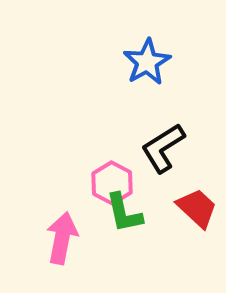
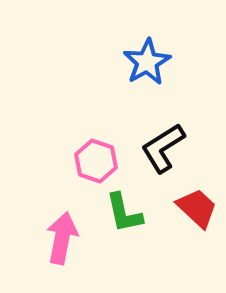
pink hexagon: moved 16 px left, 22 px up; rotated 9 degrees counterclockwise
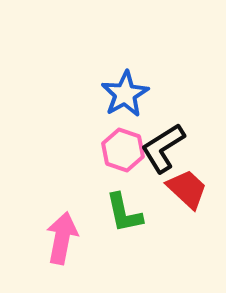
blue star: moved 22 px left, 32 px down
pink hexagon: moved 27 px right, 11 px up
red trapezoid: moved 10 px left, 19 px up
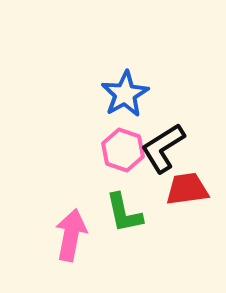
red trapezoid: rotated 51 degrees counterclockwise
pink arrow: moved 9 px right, 3 px up
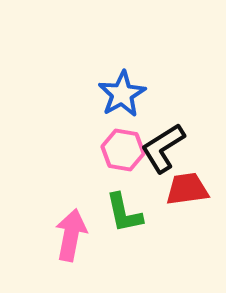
blue star: moved 3 px left
pink hexagon: rotated 9 degrees counterclockwise
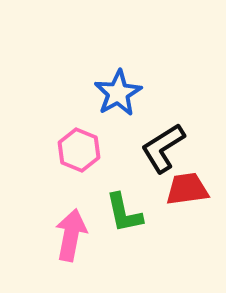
blue star: moved 4 px left, 1 px up
pink hexagon: moved 44 px left; rotated 12 degrees clockwise
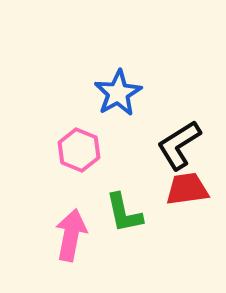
black L-shape: moved 16 px right, 3 px up
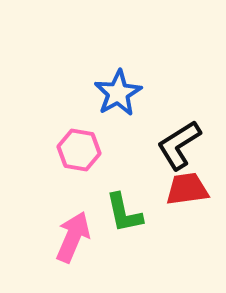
pink hexagon: rotated 12 degrees counterclockwise
pink arrow: moved 2 px right, 2 px down; rotated 12 degrees clockwise
